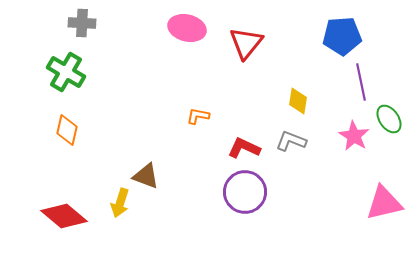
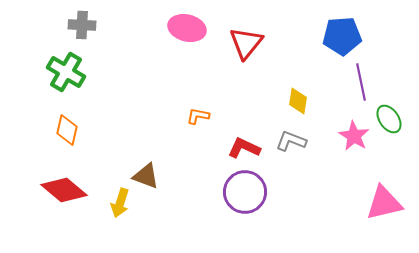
gray cross: moved 2 px down
red diamond: moved 26 px up
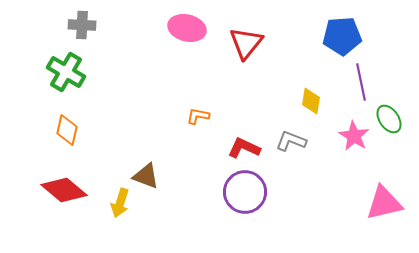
yellow diamond: moved 13 px right
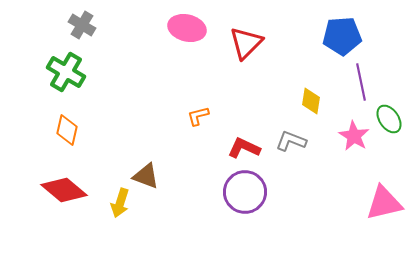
gray cross: rotated 28 degrees clockwise
red triangle: rotated 6 degrees clockwise
orange L-shape: rotated 25 degrees counterclockwise
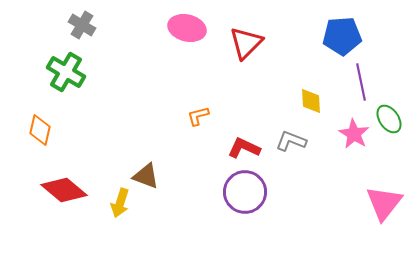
yellow diamond: rotated 12 degrees counterclockwise
orange diamond: moved 27 px left
pink star: moved 2 px up
pink triangle: rotated 39 degrees counterclockwise
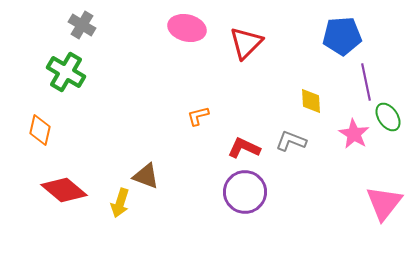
purple line: moved 5 px right
green ellipse: moved 1 px left, 2 px up
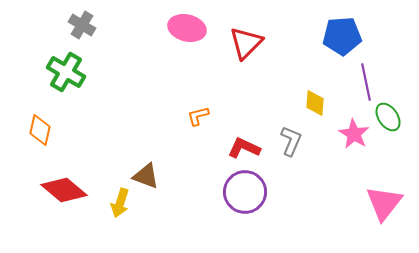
yellow diamond: moved 4 px right, 2 px down; rotated 8 degrees clockwise
gray L-shape: rotated 92 degrees clockwise
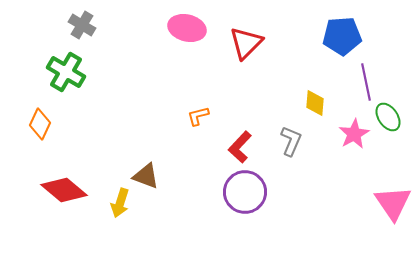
orange diamond: moved 6 px up; rotated 12 degrees clockwise
pink star: rotated 12 degrees clockwise
red L-shape: moved 4 px left, 1 px up; rotated 72 degrees counterclockwise
pink triangle: moved 9 px right; rotated 12 degrees counterclockwise
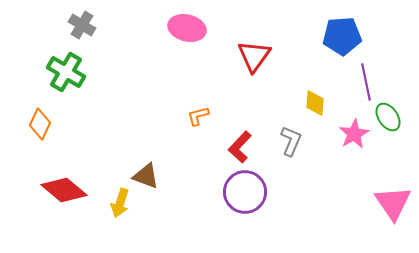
red triangle: moved 8 px right, 13 px down; rotated 9 degrees counterclockwise
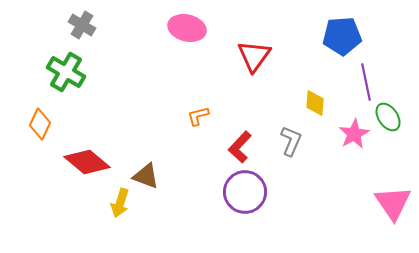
red diamond: moved 23 px right, 28 px up
